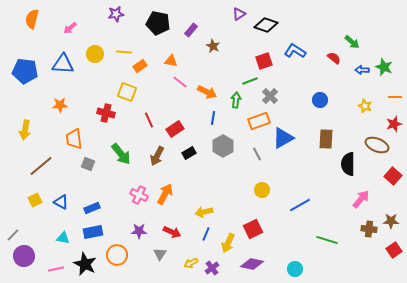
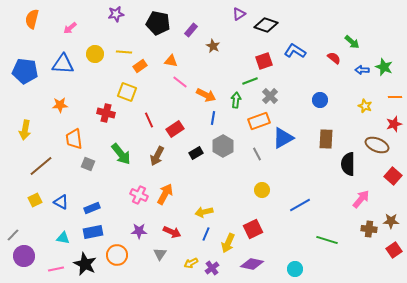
orange arrow at (207, 92): moved 1 px left, 3 px down
black rectangle at (189, 153): moved 7 px right
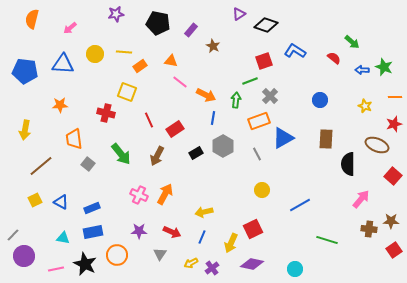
gray square at (88, 164): rotated 16 degrees clockwise
blue line at (206, 234): moved 4 px left, 3 px down
yellow arrow at (228, 243): moved 3 px right
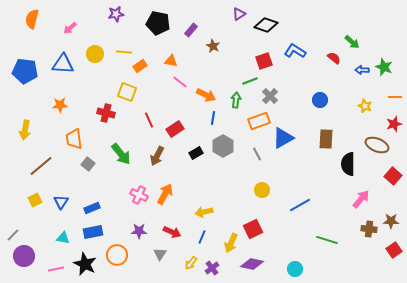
blue triangle at (61, 202): rotated 35 degrees clockwise
yellow arrow at (191, 263): rotated 24 degrees counterclockwise
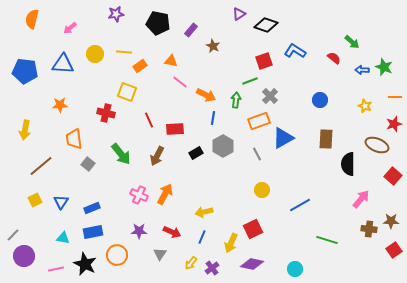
red rectangle at (175, 129): rotated 30 degrees clockwise
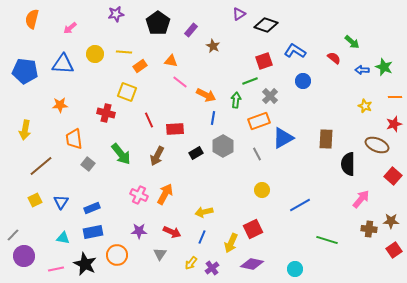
black pentagon at (158, 23): rotated 25 degrees clockwise
blue circle at (320, 100): moved 17 px left, 19 px up
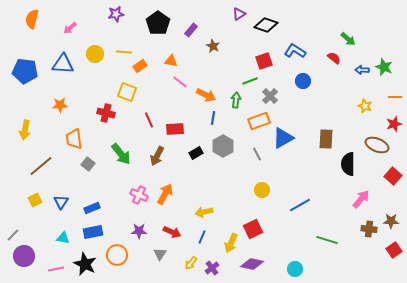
green arrow at (352, 42): moved 4 px left, 3 px up
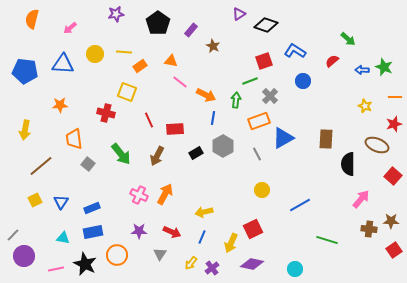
red semicircle at (334, 58): moved 2 px left, 3 px down; rotated 80 degrees counterclockwise
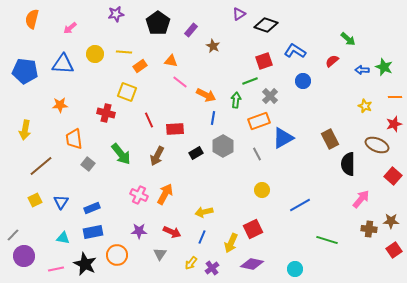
brown rectangle at (326, 139): moved 4 px right; rotated 30 degrees counterclockwise
